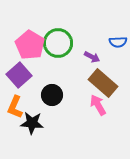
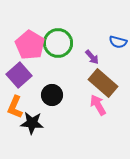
blue semicircle: rotated 18 degrees clockwise
purple arrow: rotated 21 degrees clockwise
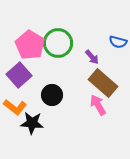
orange L-shape: rotated 75 degrees counterclockwise
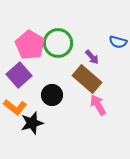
brown rectangle: moved 16 px left, 4 px up
black star: rotated 20 degrees counterclockwise
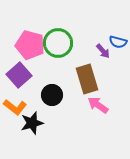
pink pentagon: rotated 16 degrees counterclockwise
purple arrow: moved 11 px right, 6 px up
brown rectangle: rotated 32 degrees clockwise
pink arrow: rotated 25 degrees counterclockwise
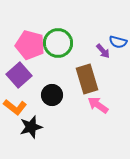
black star: moved 1 px left, 4 px down
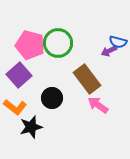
purple arrow: moved 6 px right; rotated 105 degrees clockwise
brown rectangle: rotated 20 degrees counterclockwise
black circle: moved 3 px down
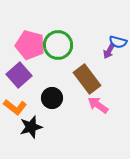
green circle: moved 2 px down
purple arrow: rotated 35 degrees counterclockwise
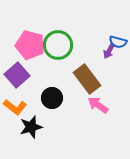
purple square: moved 2 px left
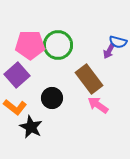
pink pentagon: rotated 16 degrees counterclockwise
brown rectangle: moved 2 px right
black star: rotated 30 degrees counterclockwise
